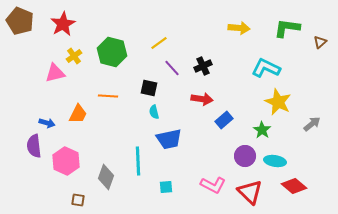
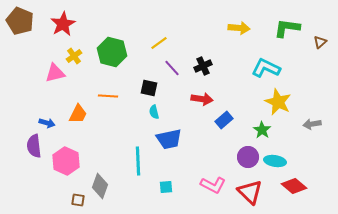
gray arrow: rotated 150 degrees counterclockwise
purple circle: moved 3 px right, 1 px down
gray diamond: moved 6 px left, 9 px down
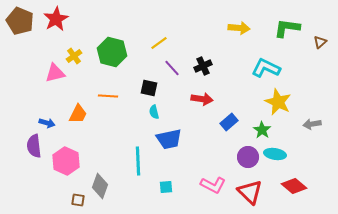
red star: moved 7 px left, 5 px up
blue rectangle: moved 5 px right, 2 px down
cyan ellipse: moved 7 px up
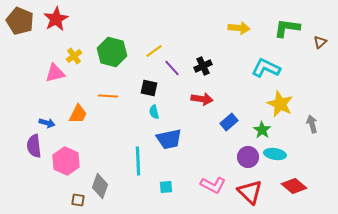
yellow line: moved 5 px left, 8 px down
yellow star: moved 2 px right, 2 px down
gray arrow: rotated 84 degrees clockwise
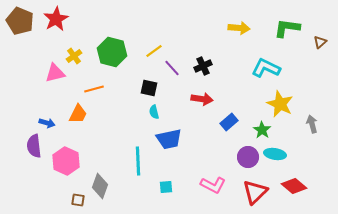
orange line: moved 14 px left, 7 px up; rotated 18 degrees counterclockwise
red triangle: moved 5 px right; rotated 32 degrees clockwise
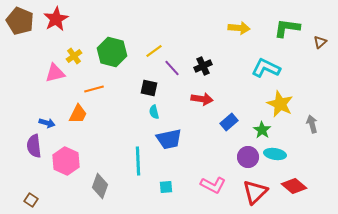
brown square: moved 47 px left; rotated 24 degrees clockwise
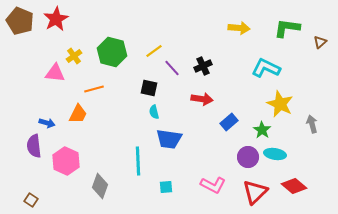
pink triangle: rotated 20 degrees clockwise
blue trapezoid: rotated 20 degrees clockwise
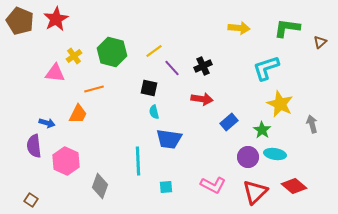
cyan L-shape: rotated 44 degrees counterclockwise
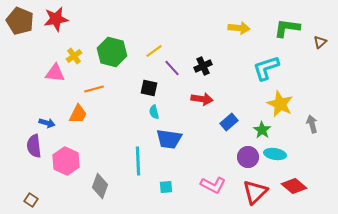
red star: rotated 20 degrees clockwise
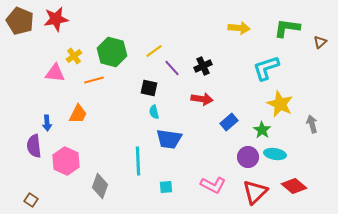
orange line: moved 9 px up
blue arrow: rotated 70 degrees clockwise
